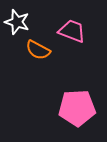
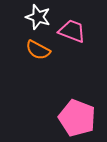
white star: moved 21 px right, 5 px up
pink pentagon: moved 10 px down; rotated 24 degrees clockwise
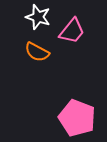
pink trapezoid: rotated 108 degrees clockwise
orange semicircle: moved 1 px left, 2 px down
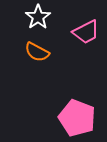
white star: rotated 20 degrees clockwise
pink trapezoid: moved 14 px right, 1 px down; rotated 24 degrees clockwise
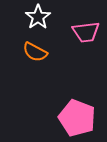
pink trapezoid: rotated 20 degrees clockwise
orange semicircle: moved 2 px left
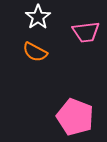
pink pentagon: moved 2 px left, 1 px up
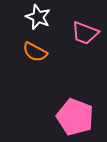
white star: rotated 15 degrees counterclockwise
pink trapezoid: moved 1 px left, 1 px down; rotated 28 degrees clockwise
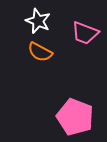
white star: moved 4 px down
orange semicircle: moved 5 px right
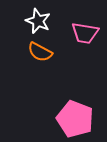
pink trapezoid: rotated 12 degrees counterclockwise
pink pentagon: moved 2 px down
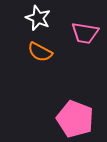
white star: moved 3 px up
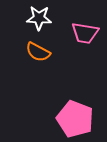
white star: moved 1 px right; rotated 20 degrees counterclockwise
orange semicircle: moved 2 px left
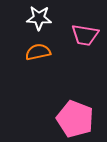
pink trapezoid: moved 2 px down
orange semicircle: rotated 140 degrees clockwise
